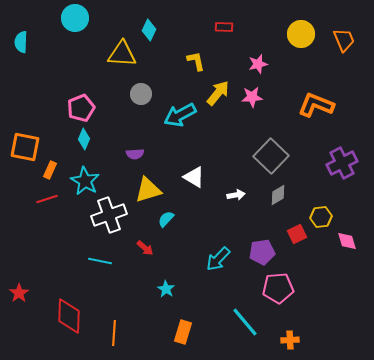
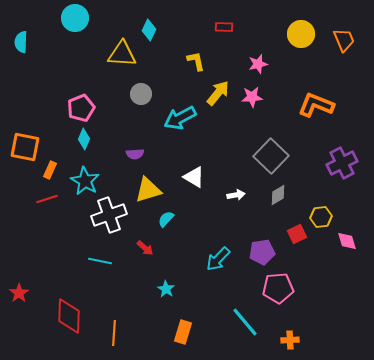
cyan arrow at (180, 115): moved 3 px down
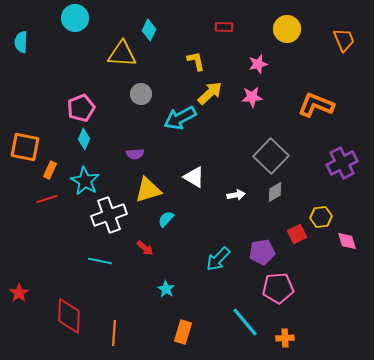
yellow circle at (301, 34): moved 14 px left, 5 px up
yellow arrow at (218, 93): moved 8 px left; rotated 8 degrees clockwise
gray diamond at (278, 195): moved 3 px left, 3 px up
orange cross at (290, 340): moved 5 px left, 2 px up
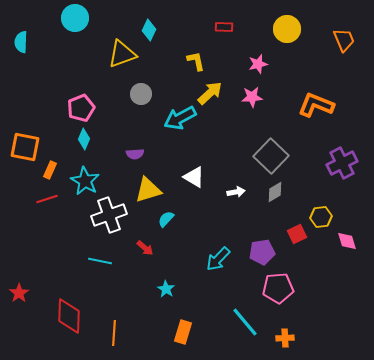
yellow triangle at (122, 54): rotated 24 degrees counterclockwise
white arrow at (236, 195): moved 3 px up
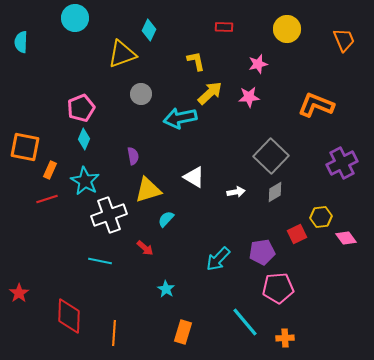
pink star at (252, 97): moved 3 px left
cyan arrow at (180, 118): rotated 16 degrees clockwise
purple semicircle at (135, 154): moved 2 px left, 2 px down; rotated 96 degrees counterclockwise
pink diamond at (347, 241): moved 1 px left, 3 px up; rotated 20 degrees counterclockwise
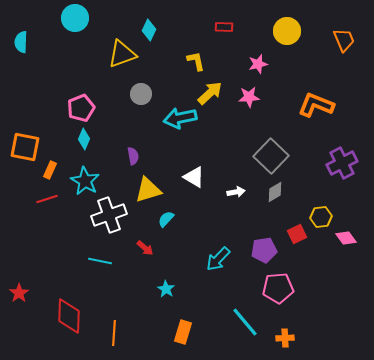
yellow circle at (287, 29): moved 2 px down
purple pentagon at (262, 252): moved 2 px right, 2 px up
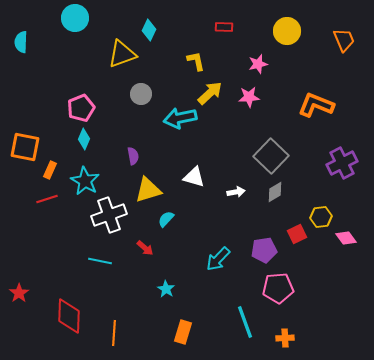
white triangle at (194, 177): rotated 15 degrees counterclockwise
cyan line at (245, 322): rotated 20 degrees clockwise
